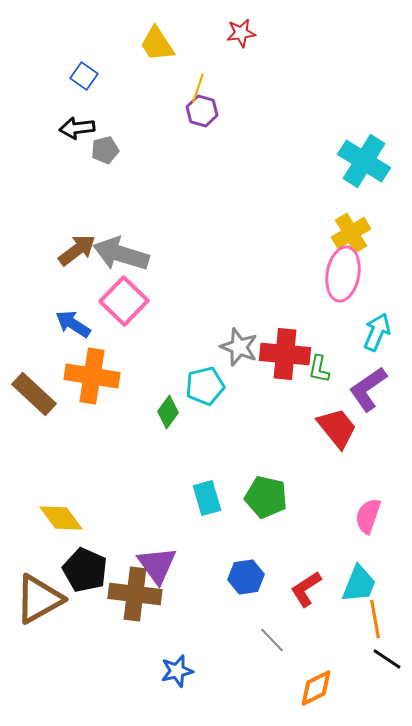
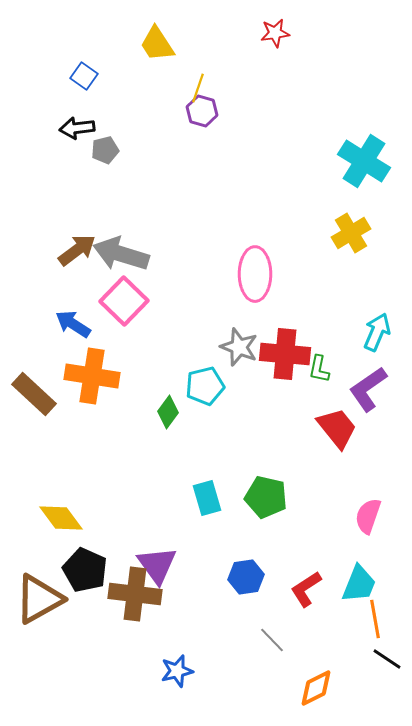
red star: moved 34 px right
pink ellipse: moved 88 px left; rotated 10 degrees counterclockwise
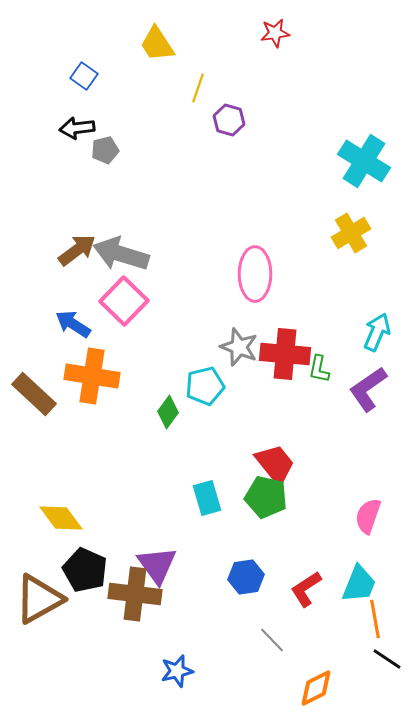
purple hexagon: moved 27 px right, 9 px down
red trapezoid: moved 62 px left, 36 px down
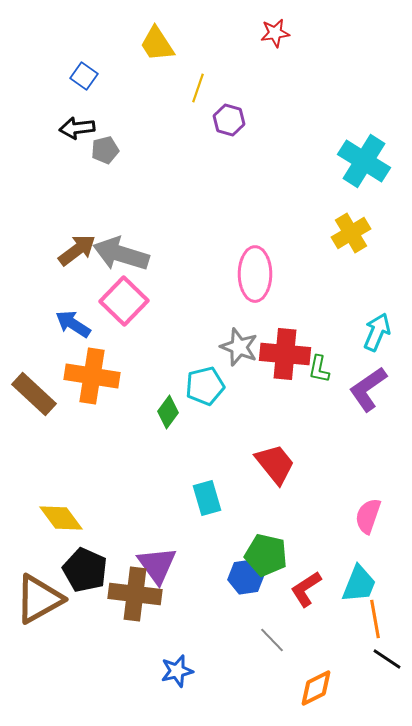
green pentagon: moved 58 px down
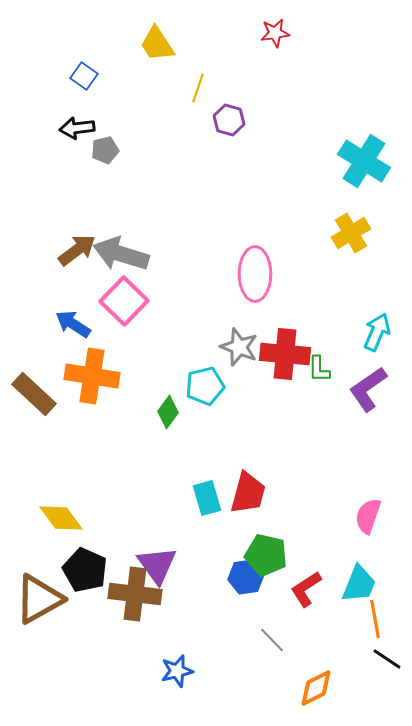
green L-shape: rotated 12 degrees counterclockwise
red trapezoid: moved 27 px left, 29 px down; rotated 54 degrees clockwise
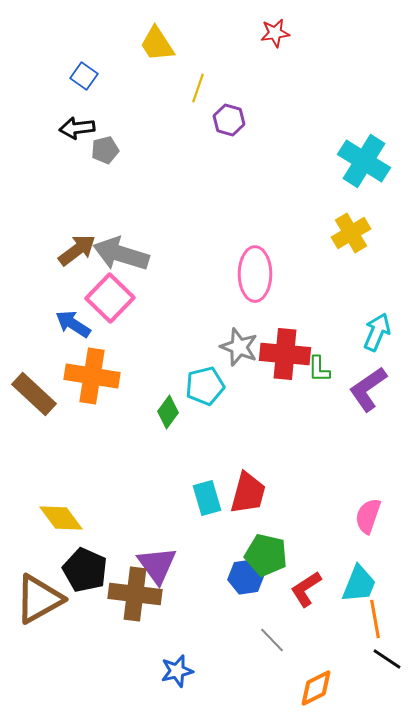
pink square: moved 14 px left, 3 px up
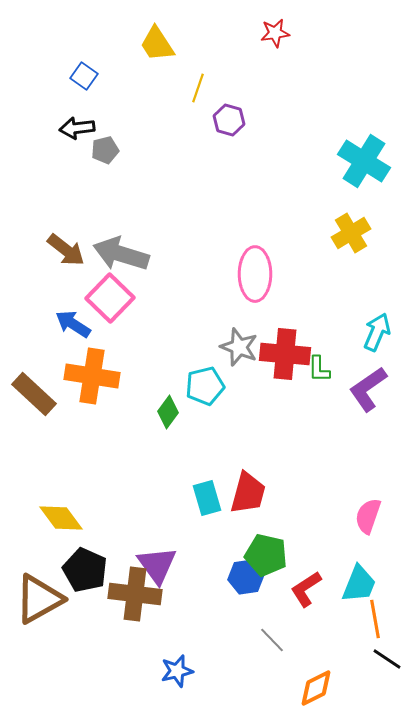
brown arrow: moved 11 px left; rotated 75 degrees clockwise
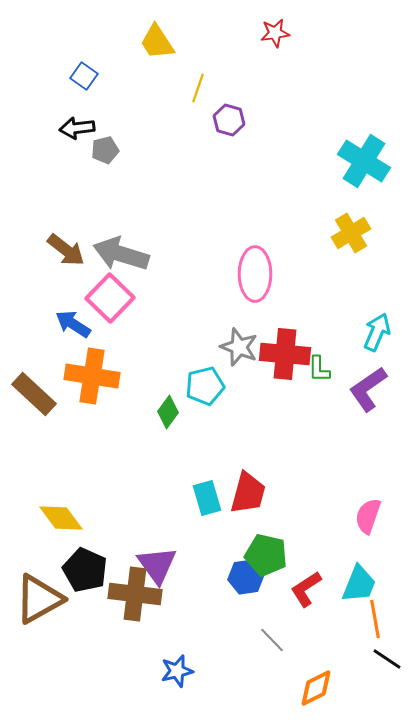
yellow trapezoid: moved 2 px up
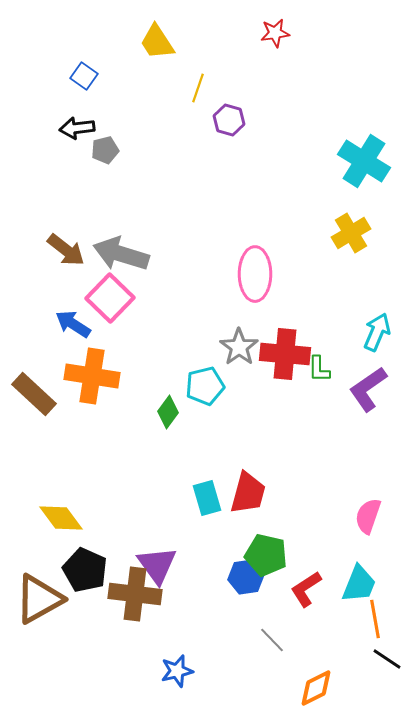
gray star: rotated 15 degrees clockwise
